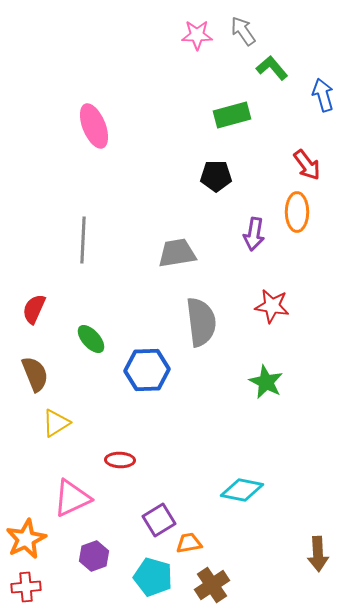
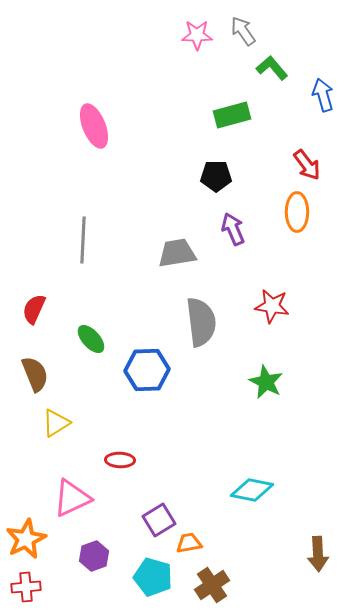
purple arrow: moved 21 px left, 5 px up; rotated 148 degrees clockwise
cyan diamond: moved 10 px right
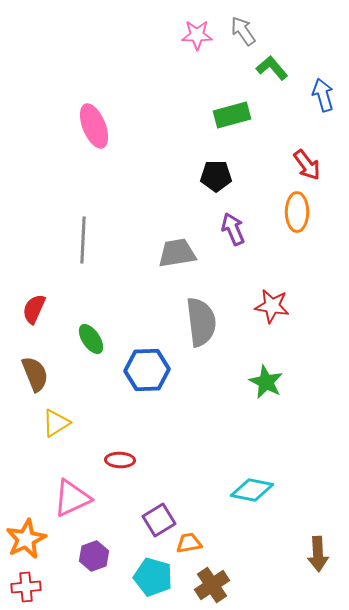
green ellipse: rotated 8 degrees clockwise
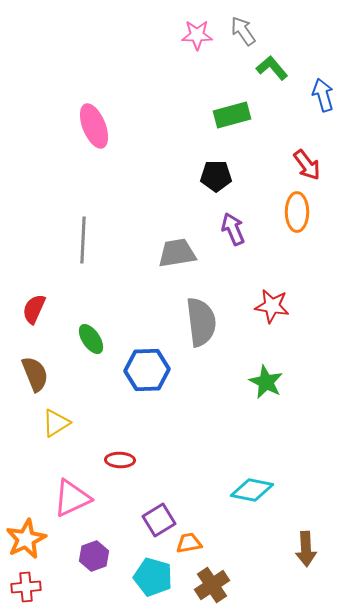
brown arrow: moved 12 px left, 5 px up
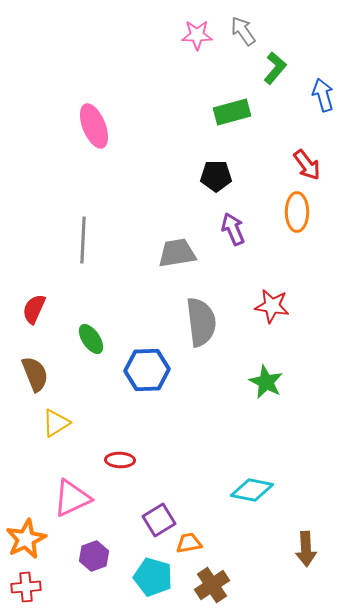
green L-shape: moved 3 px right; rotated 80 degrees clockwise
green rectangle: moved 3 px up
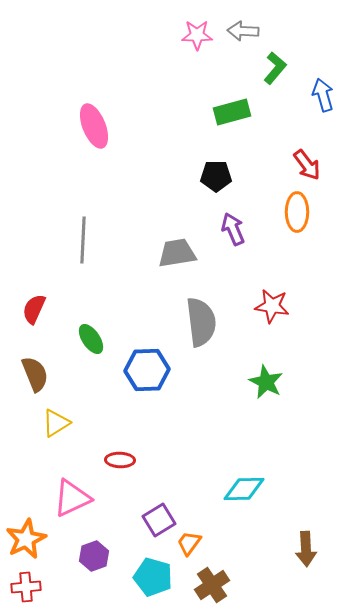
gray arrow: rotated 52 degrees counterclockwise
cyan diamond: moved 8 px left, 1 px up; rotated 12 degrees counterclockwise
orange trapezoid: rotated 44 degrees counterclockwise
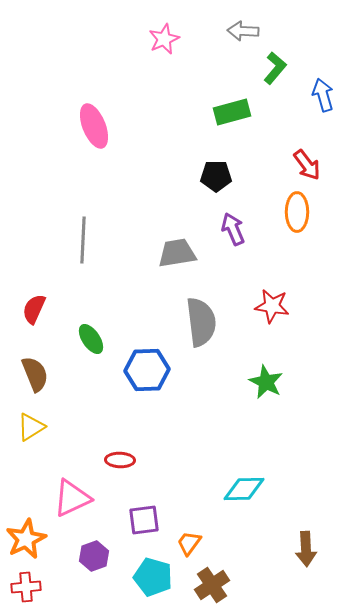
pink star: moved 33 px left, 4 px down; rotated 24 degrees counterclockwise
yellow triangle: moved 25 px left, 4 px down
purple square: moved 15 px left; rotated 24 degrees clockwise
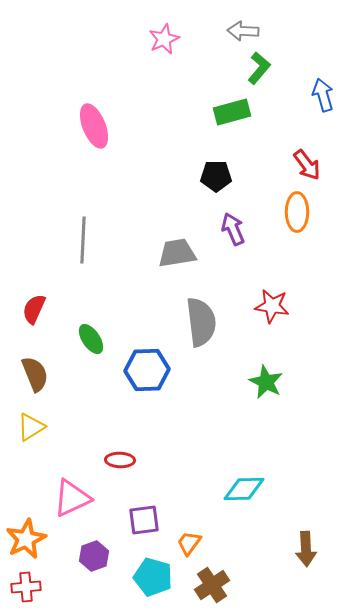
green L-shape: moved 16 px left
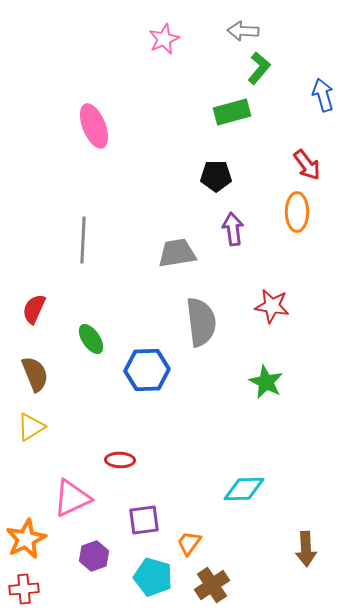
purple arrow: rotated 16 degrees clockwise
red cross: moved 2 px left, 2 px down
